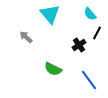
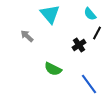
gray arrow: moved 1 px right, 1 px up
blue line: moved 4 px down
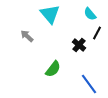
black cross: rotated 16 degrees counterclockwise
green semicircle: rotated 78 degrees counterclockwise
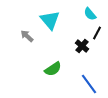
cyan triangle: moved 6 px down
black cross: moved 3 px right, 1 px down
green semicircle: rotated 18 degrees clockwise
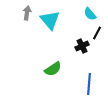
gray arrow: moved 23 px up; rotated 56 degrees clockwise
black cross: rotated 24 degrees clockwise
blue line: rotated 40 degrees clockwise
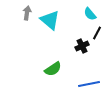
cyan triangle: rotated 10 degrees counterclockwise
blue line: rotated 75 degrees clockwise
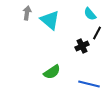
green semicircle: moved 1 px left, 3 px down
blue line: rotated 25 degrees clockwise
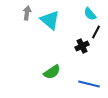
black line: moved 1 px left, 1 px up
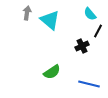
black line: moved 2 px right, 1 px up
